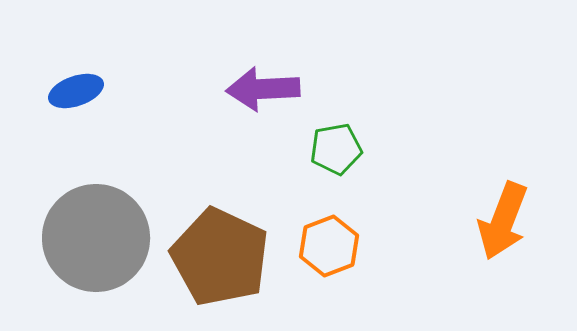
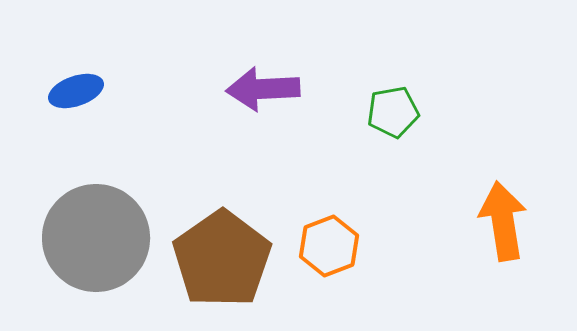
green pentagon: moved 57 px right, 37 px up
orange arrow: rotated 150 degrees clockwise
brown pentagon: moved 2 px right, 2 px down; rotated 12 degrees clockwise
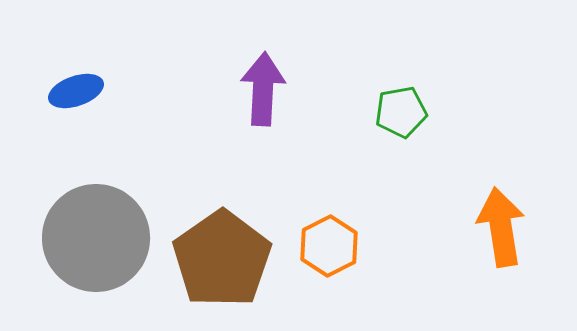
purple arrow: rotated 96 degrees clockwise
green pentagon: moved 8 px right
orange arrow: moved 2 px left, 6 px down
orange hexagon: rotated 6 degrees counterclockwise
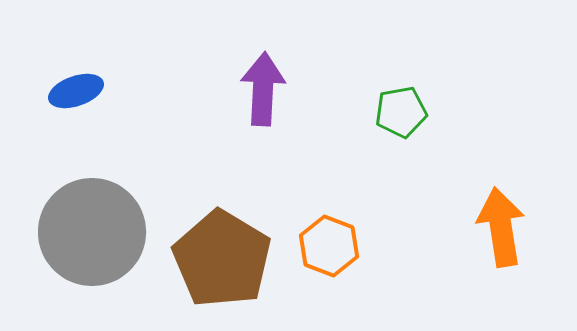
gray circle: moved 4 px left, 6 px up
orange hexagon: rotated 12 degrees counterclockwise
brown pentagon: rotated 6 degrees counterclockwise
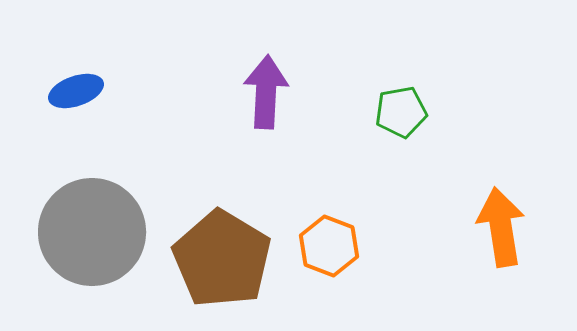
purple arrow: moved 3 px right, 3 px down
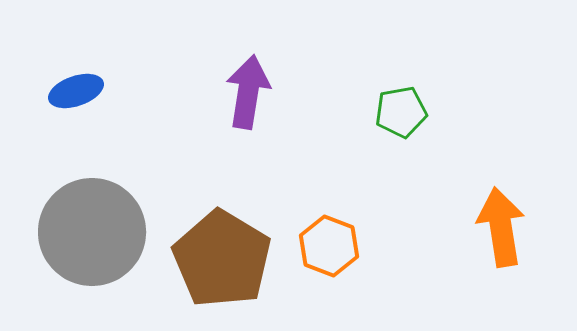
purple arrow: moved 18 px left; rotated 6 degrees clockwise
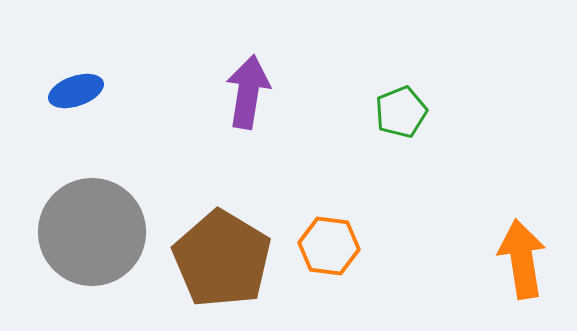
green pentagon: rotated 12 degrees counterclockwise
orange arrow: moved 21 px right, 32 px down
orange hexagon: rotated 14 degrees counterclockwise
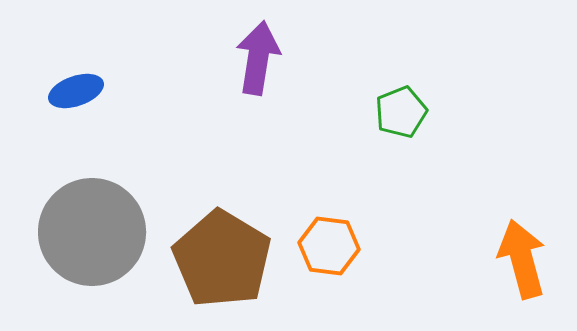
purple arrow: moved 10 px right, 34 px up
orange arrow: rotated 6 degrees counterclockwise
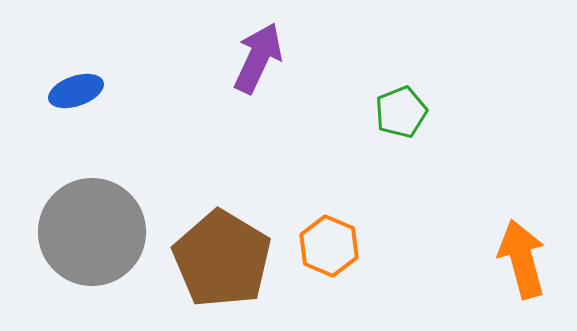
purple arrow: rotated 16 degrees clockwise
orange hexagon: rotated 16 degrees clockwise
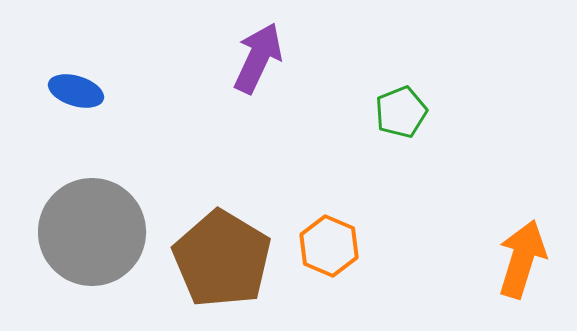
blue ellipse: rotated 36 degrees clockwise
orange arrow: rotated 32 degrees clockwise
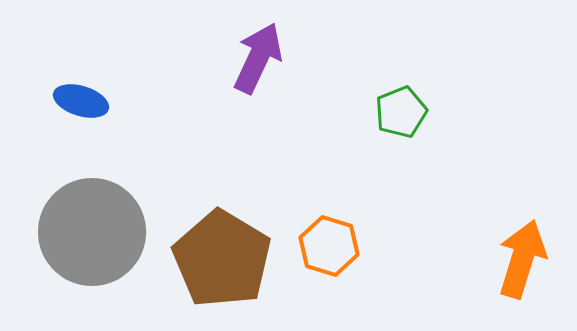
blue ellipse: moved 5 px right, 10 px down
orange hexagon: rotated 6 degrees counterclockwise
